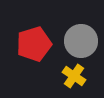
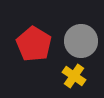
red pentagon: rotated 24 degrees counterclockwise
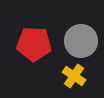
red pentagon: rotated 28 degrees counterclockwise
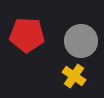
red pentagon: moved 7 px left, 9 px up
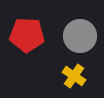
gray circle: moved 1 px left, 5 px up
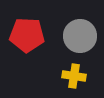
yellow cross: rotated 25 degrees counterclockwise
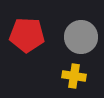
gray circle: moved 1 px right, 1 px down
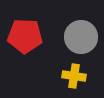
red pentagon: moved 2 px left, 1 px down
